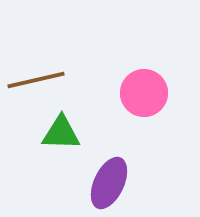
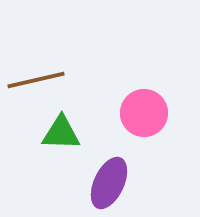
pink circle: moved 20 px down
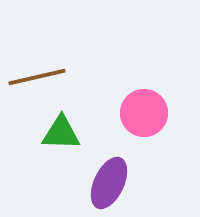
brown line: moved 1 px right, 3 px up
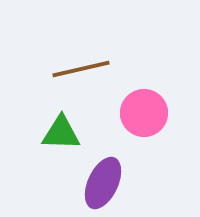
brown line: moved 44 px right, 8 px up
purple ellipse: moved 6 px left
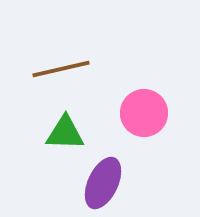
brown line: moved 20 px left
green triangle: moved 4 px right
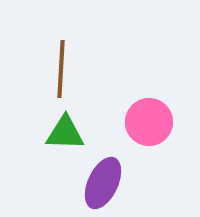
brown line: rotated 74 degrees counterclockwise
pink circle: moved 5 px right, 9 px down
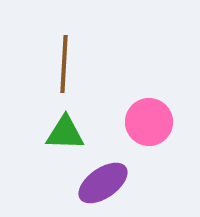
brown line: moved 3 px right, 5 px up
purple ellipse: rotated 30 degrees clockwise
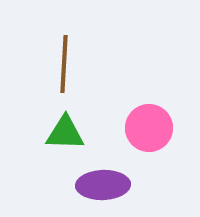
pink circle: moved 6 px down
purple ellipse: moved 2 px down; rotated 33 degrees clockwise
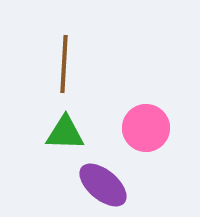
pink circle: moved 3 px left
purple ellipse: rotated 42 degrees clockwise
